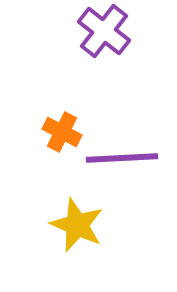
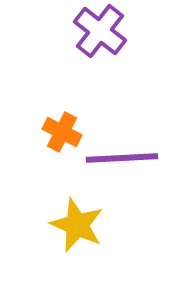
purple cross: moved 4 px left
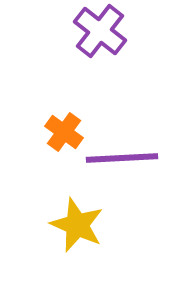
orange cross: moved 2 px right; rotated 9 degrees clockwise
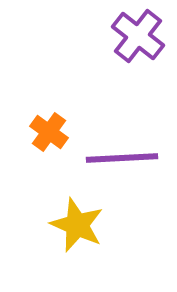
purple cross: moved 38 px right, 5 px down
orange cross: moved 15 px left
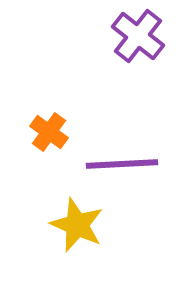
purple line: moved 6 px down
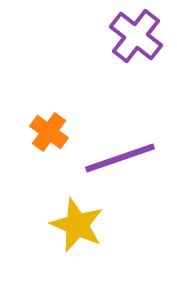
purple cross: moved 2 px left
purple line: moved 2 px left, 6 px up; rotated 16 degrees counterclockwise
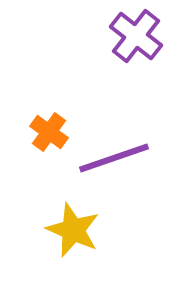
purple line: moved 6 px left
yellow star: moved 4 px left, 5 px down
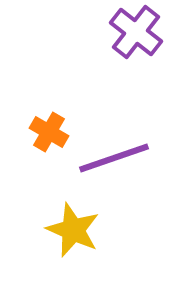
purple cross: moved 4 px up
orange cross: rotated 6 degrees counterclockwise
